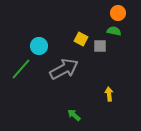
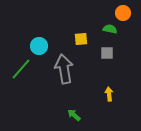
orange circle: moved 5 px right
green semicircle: moved 4 px left, 2 px up
yellow square: rotated 32 degrees counterclockwise
gray square: moved 7 px right, 7 px down
gray arrow: rotated 72 degrees counterclockwise
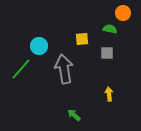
yellow square: moved 1 px right
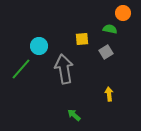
gray square: moved 1 px left, 1 px up; rotated 32 degrees counterclockwise
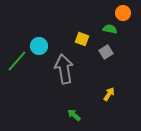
yellow square: rotated 24 degrees clockwise
green line: moved 4 px left, 8 px up
yellow arrow: rotated 40 degrees clockwise
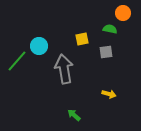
yellow square: rotated 32 degrees counterclockwise
gray square: rotated 24 degrees clockwise
yellow arrow: rotated 72 degrees clockwise
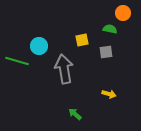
yellow square: moved 1 px down
green line: rotated 65 degrees clockwise
green arrow: moved 1 px right, 1 px up
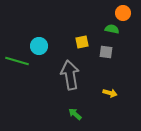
green semicircle: moved 2 px right
yellow square: moved 2 px down
gray square: rotated 16 degrees clockwise
gray arrow: moved 6 px right, 6 px down
yellow arrow: moved 1 px right, 1 px up
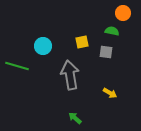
green semicircle: moved 2 px down
cyan circle: moved 4 px right
green line: moved 5 px down
yellow arrow: rotated 16 degrees clockwise
green arrow: moved 4 px down
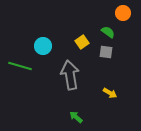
green semicircle: moved 4 px left, 1 px down; rotated 24 degrees clockwise
yellow square: rotated 24 degrees counterclockwise
green line: moved 3 px right
green arrow: moved 1 px right, 1 px up
